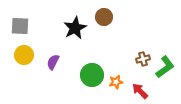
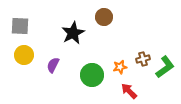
black star: moved 2 px left, 5 px down
purple semicircle: moved 3 px down
orange star: moved 4 px right, 15 px up
red arrow: moved 11 px left
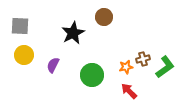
orange star: moved 6 px right
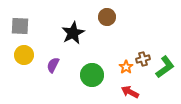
brown circle: moved 3 px right
orange star: rotated 24 degrees counterclockwise
red arrow: moved 1 px right, 1 px down; rotated 18 degrees counterclockwise
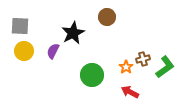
yellow circle: moved 4 px up
purple semicircle: moved 14 px up
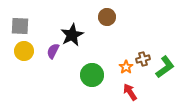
black star: moved 1 px left, 2 px down
red arrow: rotated 30 degrees clockwise
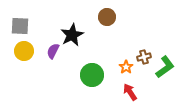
brown cross: moved 1 px right, 2 px up
